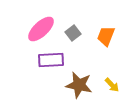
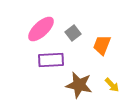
orange trapezoid: moved 4 px left, 9 px down
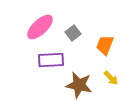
pink ellipse: moved 1 px left, 2 px up
orange trapezoid: moved 3 px right
yellow arrow: moved 1 px left, 7 px up
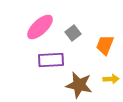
yellow arrow: moved 1 px down; rotated 49 degrees counterclockwise
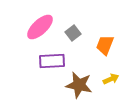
purple rectangle: moved 1 px right, 1 px down
yellow arrow: rotated 21 degrees counterclockwise
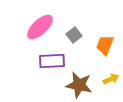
gray square: moved 1 px right, 2 px down
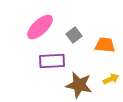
orange trapezoid: rotated 75 degrees clockwise
